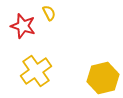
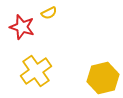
yellow semicircle: rotated 91 degrees clockwise
red star: moved 1 px left, 1 px down
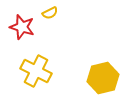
yellow semicircle: moved 1 px right
yellow cross: rotated 28 degrees counterclockwise
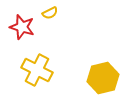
yellow cross: moved 1 px right, 1 px up
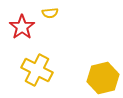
yellow semicircle: rotated 21 degrees clockwise
red star: rotated 20 degrees clockwise
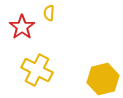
yellow semicircle: moved 1 px left; rotated 98 degrees clockwise
yellow hexagon: moved 1 px down
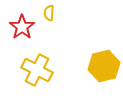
yellow hexagon: moved 1 px right, 13 px up
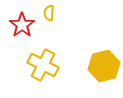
red star: moved 2 px up
yellow cross: moved 6 px right, 5 px up
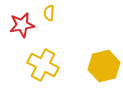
red star: rotated 25 degrees clockwise
